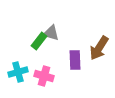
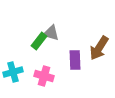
cyan cross: moved 5 px left
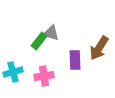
pink cross: rotated 24 degrees counterclockwise
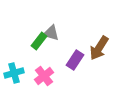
purple rectangle: rotated 36 degrees clockwise
cyan cross: moved 1 px right, 1 px down
pink cross: rotated 30 degrees counterclockwise
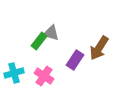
pink cross: rotated 18 degrees counterclockwise
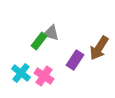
cyan cross: moved 7 px right; rotated 36 degrees counterclockwise
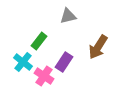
gray triangle: moved 17 px right, 17 px up; rotated 30 degrees counterclockwise
brown arrow: moved 1 px left, 1 px up
purple rectangle: moved 11 px left, 2 px down
cyan cross: moved 2 px right, 11 px up
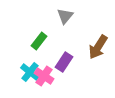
gray triangle: moved 3 px left; rotated 36 degrees counterclockwise
cyan cross: moved 7 px right, 10 px down
